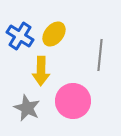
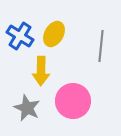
yellow ellipse: rotated 10 degrees counterclockwise
gray line: moved 1 px right, 9 px up
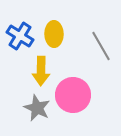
yellow ellipse: rotated 30 degrees counterclockwise
gray line: rotated 36 degrees counterclockwise
pink circle: moved 6 px up
gray star: moved 10 px right
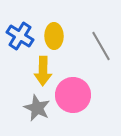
yellow ellipse: moved 2 px down
yellow arrow: moved 2 px right
